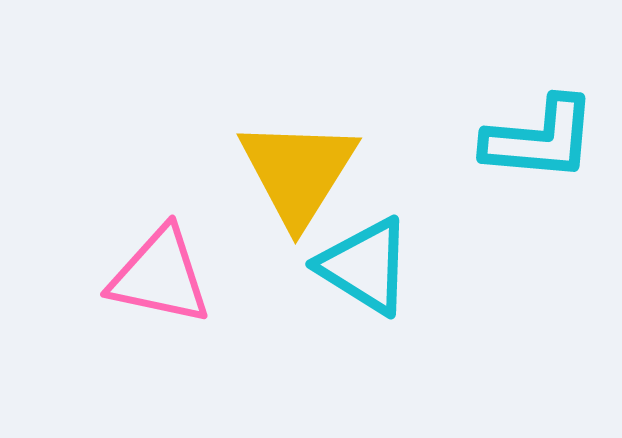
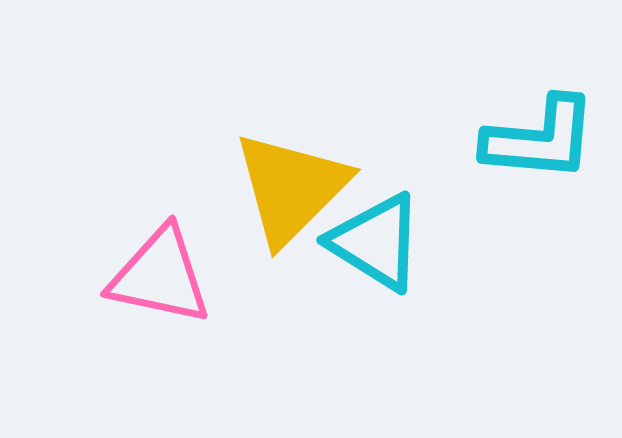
yellow triangle: moved 7 px left, 16 px down; rotated 13 degrees clockwise
cyan triangle: moved 11 px right, 24 px up
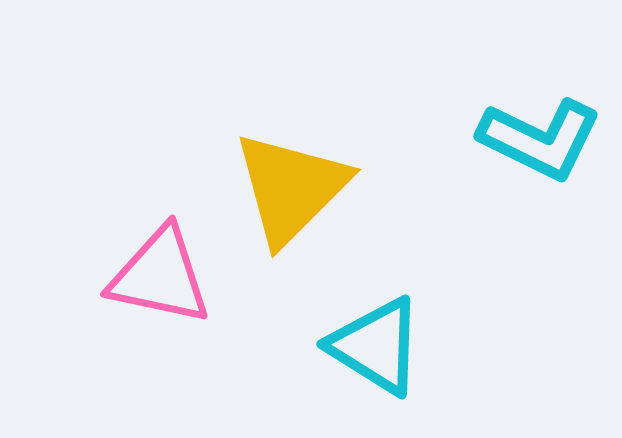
cyan L-shape: rotated 21 degrees clockwise
cyan triangle: moved 104 px down
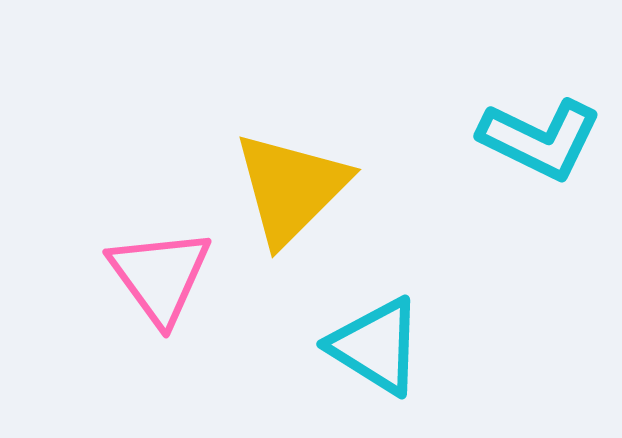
pink triangle: rotated 42 degrees clockwise
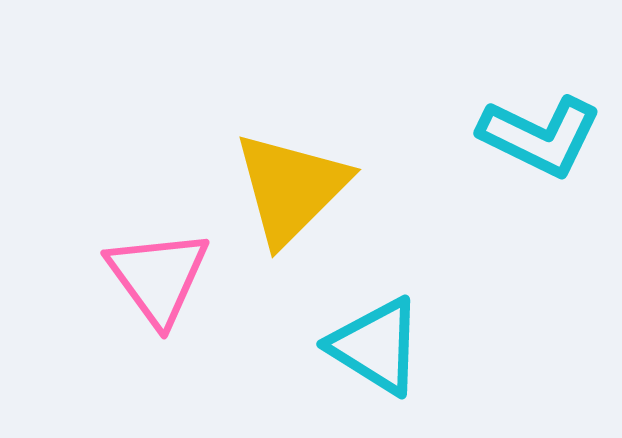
cyan L-shape: moved 3 px up
pink triangle: moved 2 px left, 1 px down
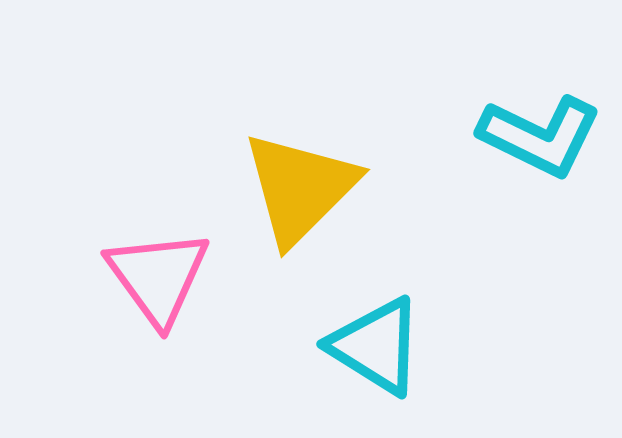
yellow triangle: moved 9 px right
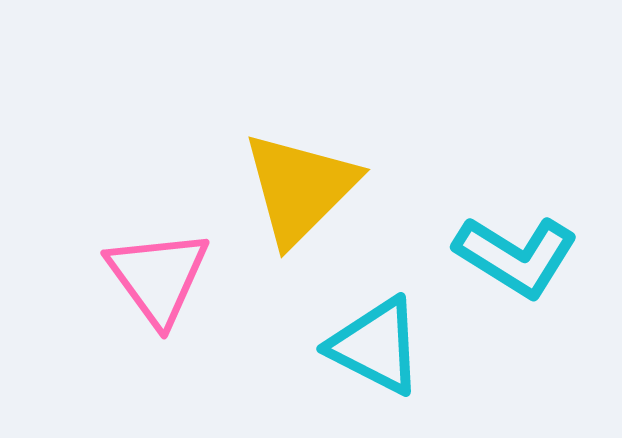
cyan L-shape: moved 24 px left, 120 px down; rotated 6 degrees clockwise
cyan triangle: rotated 5 degrees counterclockwise
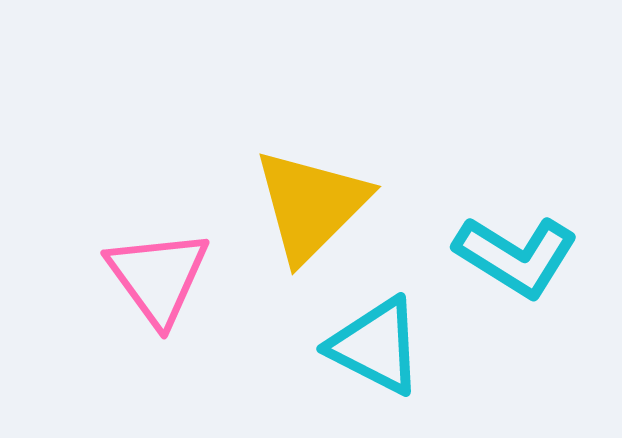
yellow triangle: moved 11 px right, 17 px down
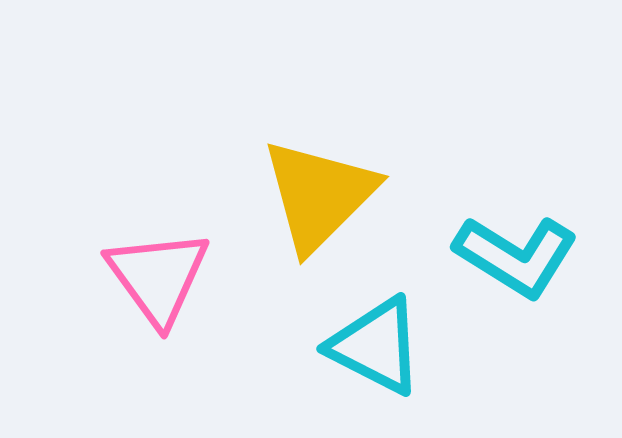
yellow triangle: moved 8 px right, 10 px up
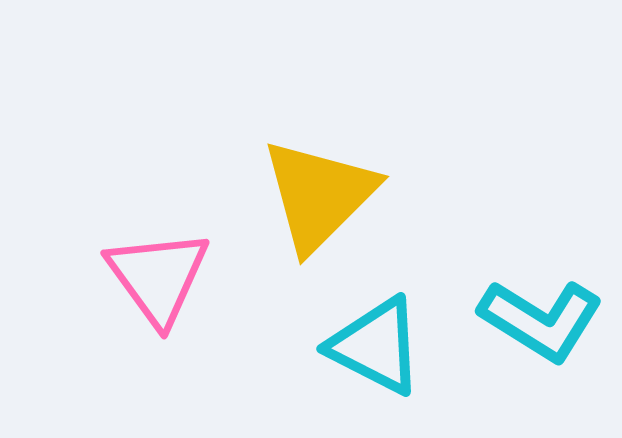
cyan L-shape: moved 25 px right, 64 px down
